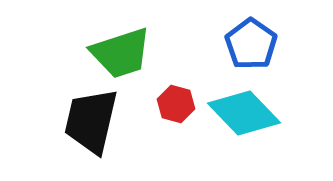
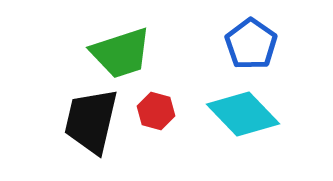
red hexagon: moved 20 px left, 7 px down
cyan diamond: moved 1 px left, 1 px down
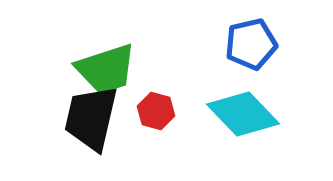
blue pentagon: rotated 24 degrees clockwise
green trapezoid: moved 15 px left, 16 px down
black trapezoid: moved 3 px up
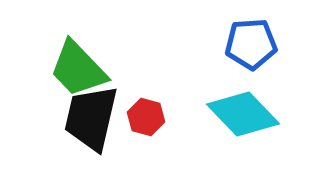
blue pentagon: rotated 9 degrees clockwise
green trapezoid: moved 28 px left; rotated 64 degrees clockwise
red hexagon: moved 10 px left, 6 px down
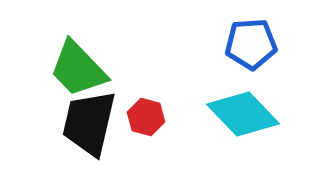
black trapezoid: moved 2 px left, 5 px down
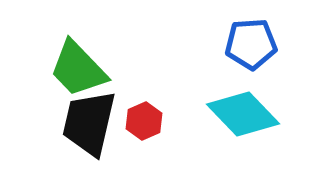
red hexagon: moved 2 px left, 4 px down; rotated 21 degrees clockwise
